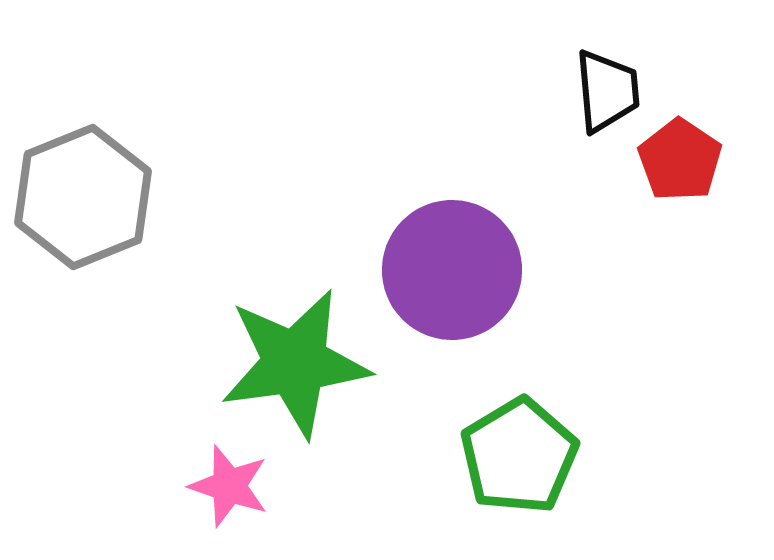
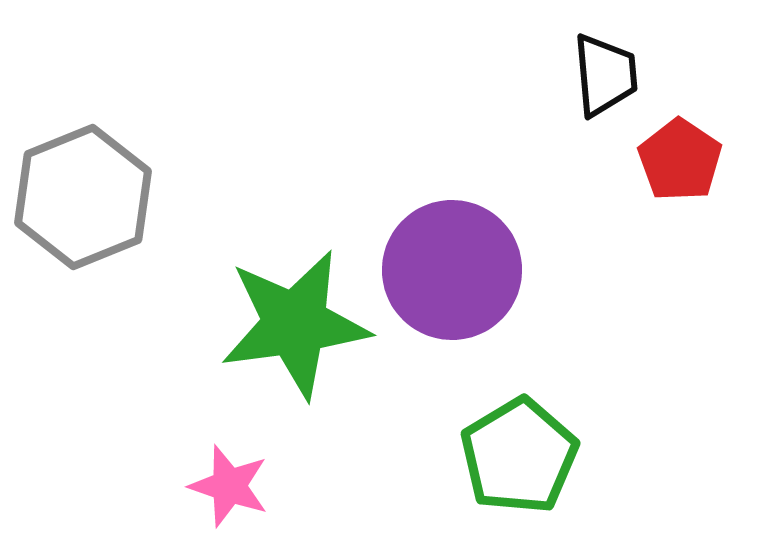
black trapezoid: moved 2 px left, 16 px up
green star: moved 39 px up
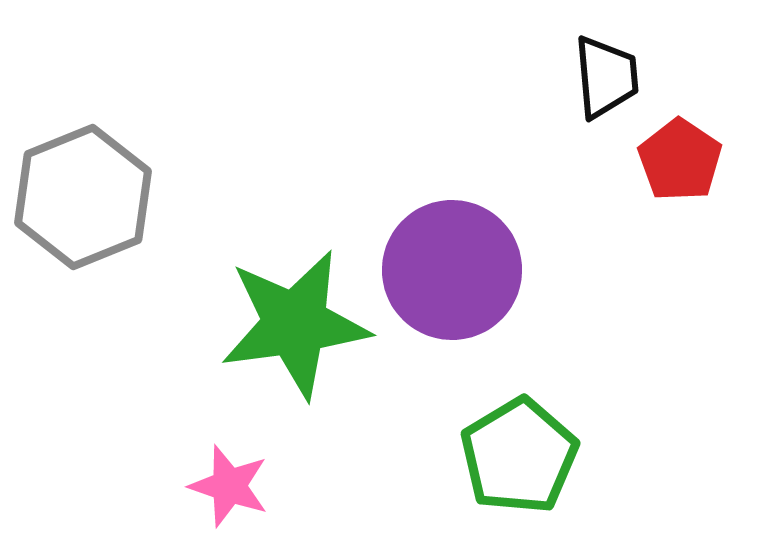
black trapezoid: moved 1 px right, 2 px down
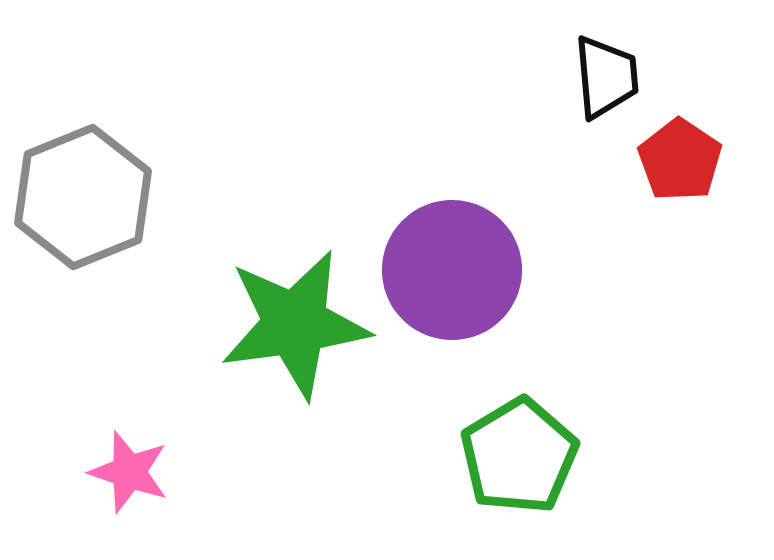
pink star: moved 100 px left, 14 px up
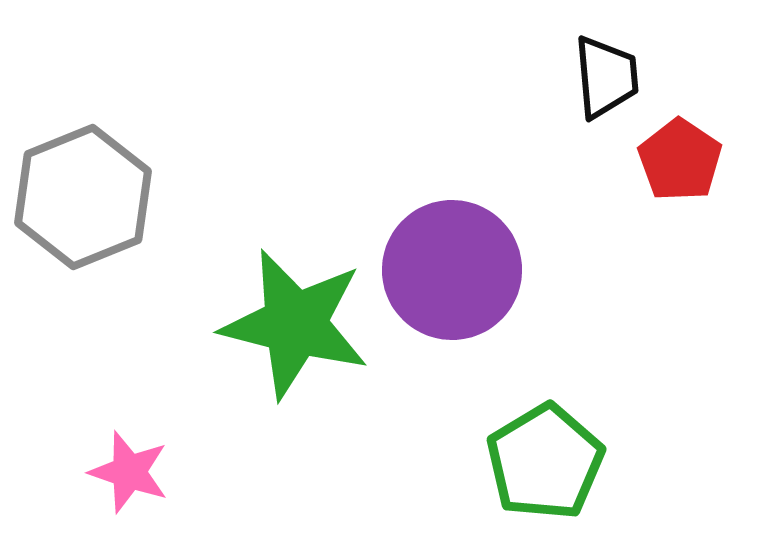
green star: rotated 22 degrees clockwise
green pentagon: moved 26 px right, 6 px down
